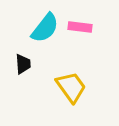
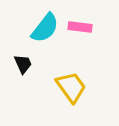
black trapezoid: rotated 20 degrees counterclockwise
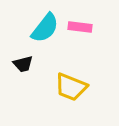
black trapezoid: rotated 100 degrees clockwise
yellow trapezoid: rotated 148 degrees clockwise
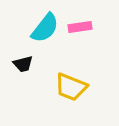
pink rectangle: rotated 15 degrees counterclockwise
